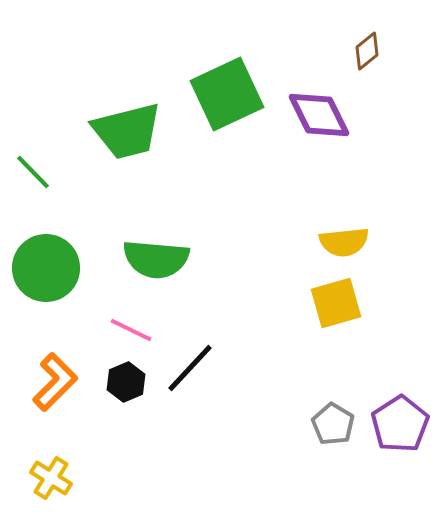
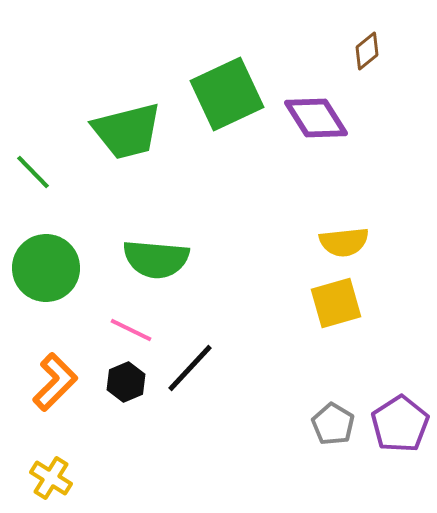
purple diamond: moved 3 px left, 3 px down; rotated 6 degrees counterclockwise
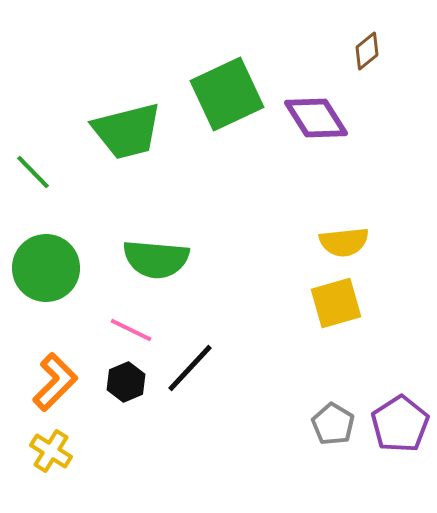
yellow cross: moved 27 px up
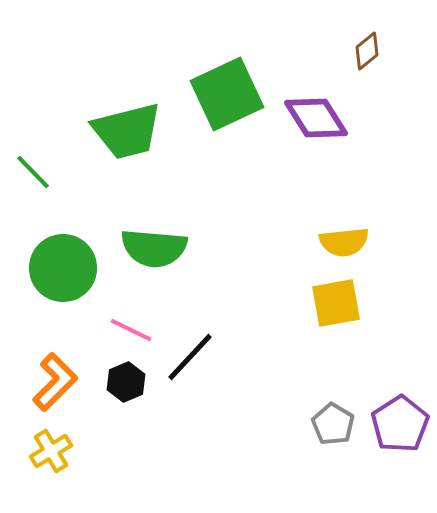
green semicircle: moved 2 px left, 11 px up
green circle: moved 17 px right
yellow square: rotated 6 degrees clockwise
black line: moved 11 px up
yellow cross: rotated 27 degrees clockwise
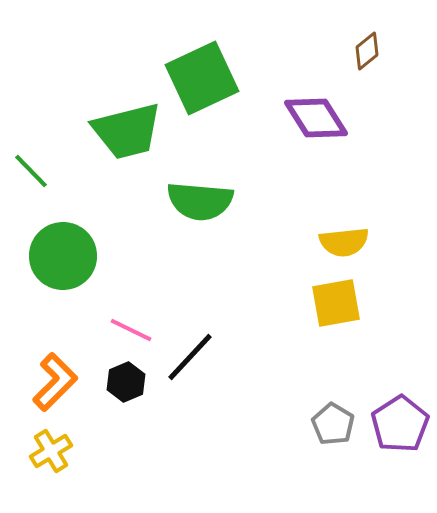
green square: moved 25 px left, 16 px up
green line: moved 2 px left, 1 px up
green semicircle: moved 46 px right, 47 px up
green circle: moved 12 px up
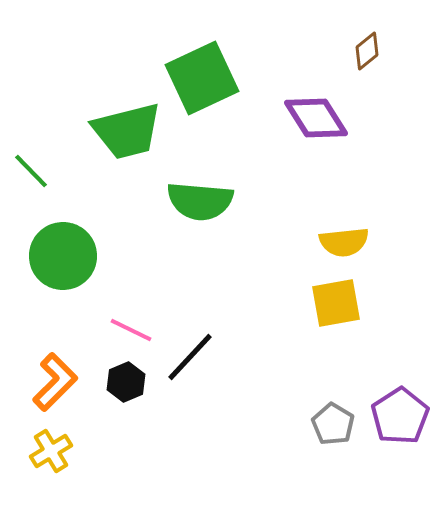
purple pentagon: moved 8 px up
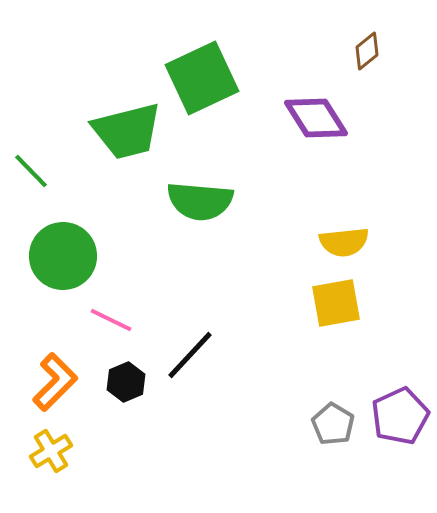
pink line: moved 20 px left, 10 px up
black line: moved 2 px up
purple pentagon: rotated 8 degrees clockwise
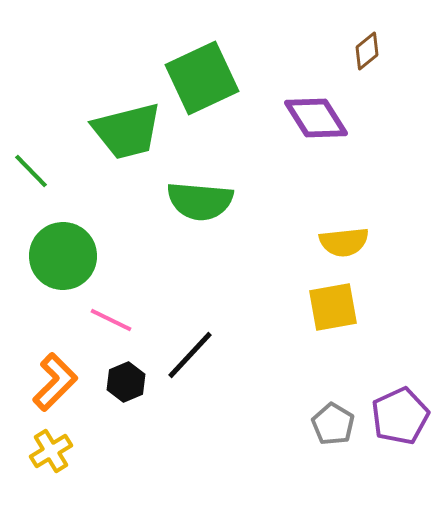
yellow square: moved 3 px left, 4 px down
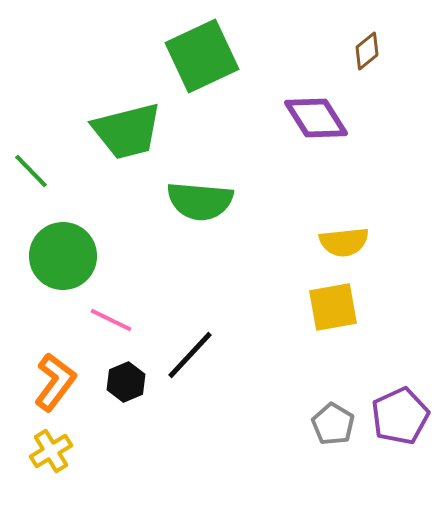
green square: moved 22 px up
orange L-shape: rotated 8 degrees counterclockwise
